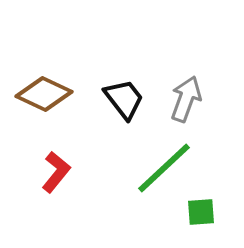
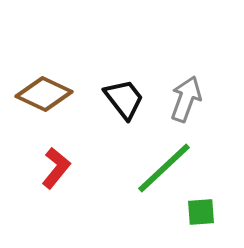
red L-shape: moved 4 px up
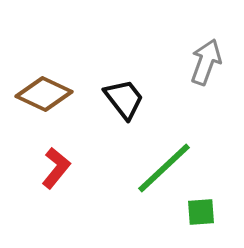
gray arrow: moved 20 px right, 37 px up
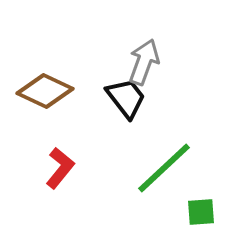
gray arrow: moved 62 px left
brown diamond: moved 1 px right, 3 px up
black trapezoid: moved 2 px right, 1 px up
red L-shape: moved 4 px right
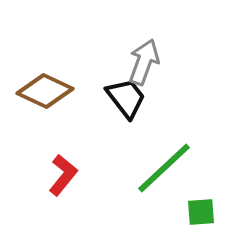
red L-shape: moved 3 px right, 7 px down
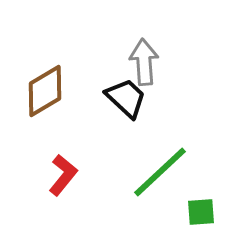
gray arrow: rotated 24 degrees counterclockwise
brown diamond: rotated 56 degrees counterclockwise
black trapezoid: rotated 9 degrees counterclockwise
green line: moved 4 px left, 4 px down
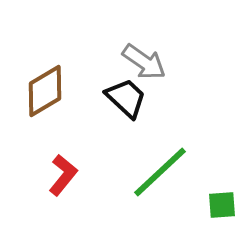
gray arrow: rotated 129 degrees clockwise
green square: moved 21 px right, 7 px up
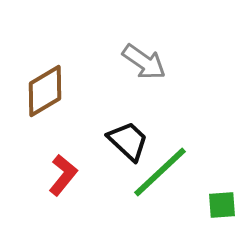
black trapezoid: moved 2 px right, 43 px down
